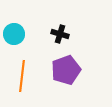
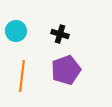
cyan circle: moved 2 px right, 3 px up
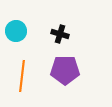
purple pentagon: moved 1 px left; rotated 20 degrees clockwise
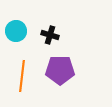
black cross: moved 10 px left, 1 px down
purple pentagon: moved 5 px left
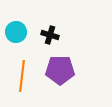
cyan circle: moved 1 px down
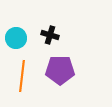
cyan circle: moved 6 px down
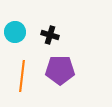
cyan circle: moved 1 px left, 6 px up
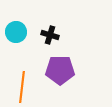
cyan circle: moved 1 px right
orange line: moved 11 px down
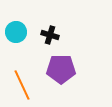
purple pentagon: moved 1 px right, 1 px up
orange line: moved 2 px up; rotated 32 degrees counterclockwise
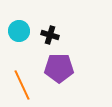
cyan circle: moved 3 px right, 1 px up
purple pentagon: moved 2 px left, 1 px up
